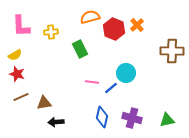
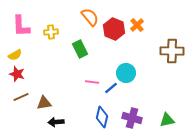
orange semicircle: rotated 66 degrees clockwise
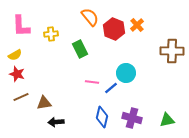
yellow cross: moved 2 px down
